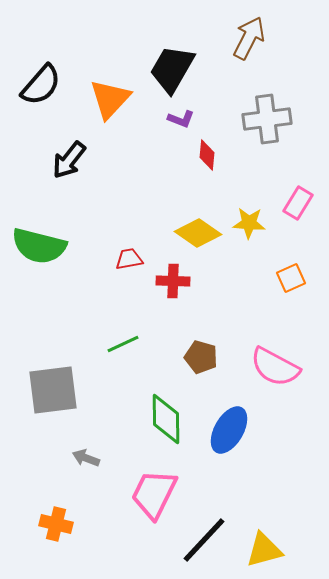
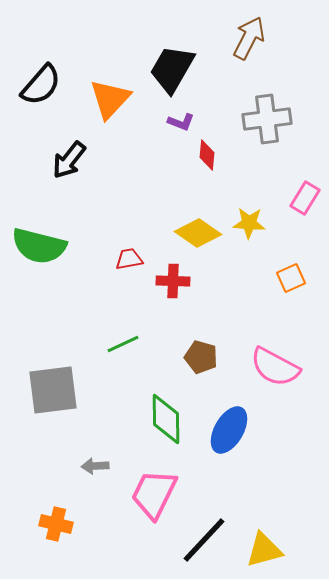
purple L-shape: moved 3 px down
pink rectangle: moved 7 px right, 5 px up
gray arrow: moved 9 px right, 8 px down; rotated 24 degrees counterclockwise
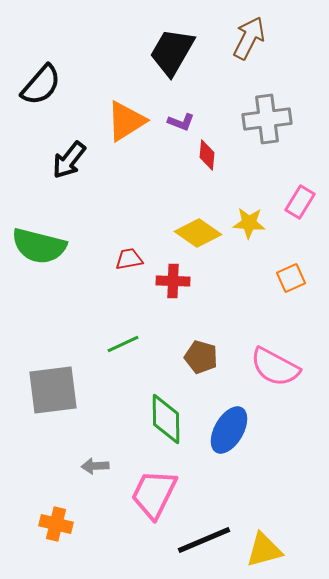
black trapezoid: moved 17 px up
orange triangle: moved 16 px right, 22 px down; rotated 15 degrees clockwise
pink rectangle: moved 5 px left, 4 px down
black line: rotated 24 degrees clockwise
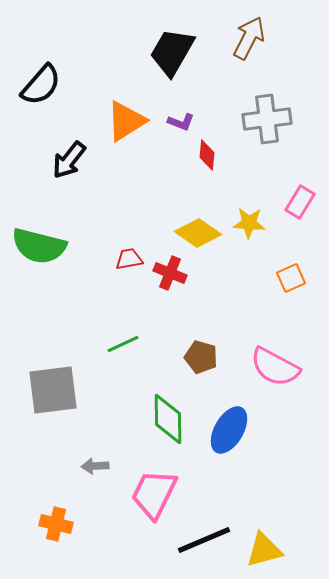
red cross: moved 3 px left, 8 px up; rotated 20 degrees clockwise
green diamond: moved 2 px right
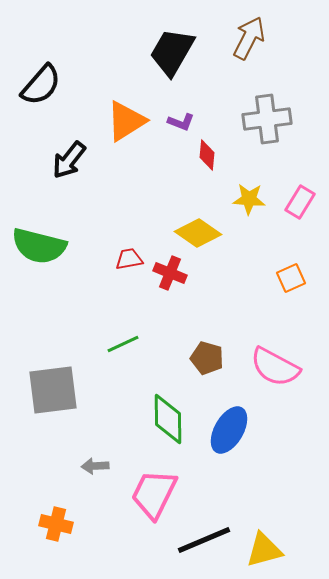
yellow star: moved 24 px up
brown pentagon: moved 6 px right, 1 px down
